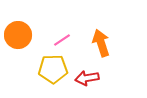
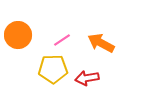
orange arrow: rotated 44 degrees counterclockwise
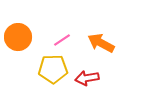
orange circle: moved 2 px down
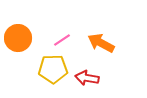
orange circle: moved 1 px down
red arrow: rotated 20 degrees clockwise
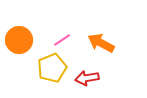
orange circle: moved 1 px right, 2 px down
yellow pentagon: moved 1 px left, 1 px up; rotated 20 degrees counterclockwise
red arrow: rotated 20 degrees counterclockwise
